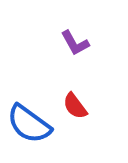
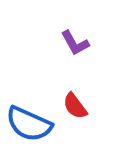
blue semicircle: rotated 12 degrees counterclockwise
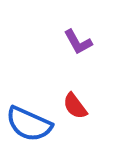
purple L-shape: moved 3 px right, 1 px up
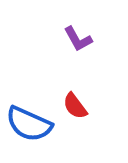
purple L-shape: moved 3 px up
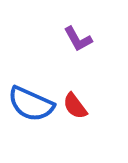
blue semicircle: moved 2 px right, 20 px up
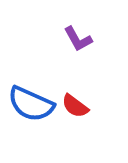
red semicircle: rotated 16 degrees counterclockwise
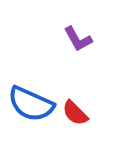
red semicircle: moved 7 px down; rotated 8 degrees clockwise
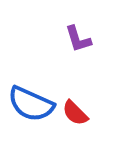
purple L-shape: rotated 12 degrees clockwise
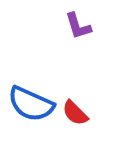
purple L-shape: moved 13 px up
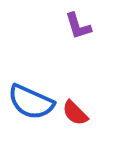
blue semicircle: moved 2 px up
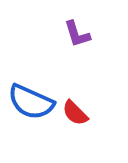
purple L-shape: moved 1 px left, 8 px down
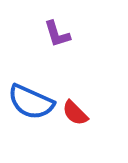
purple L-shape: moved 20 px left
